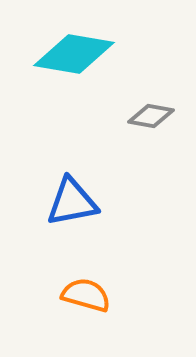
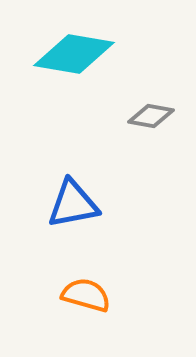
blue triangle: moved 1 px right, 2 px down
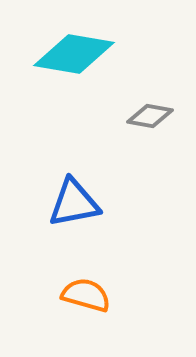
gray diamond: moved 1 px left
blue triangle: moved 1 px right, 1 px up
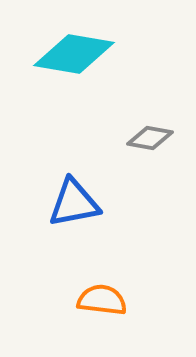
gray diamond: moved 22 px down
orange semicircle: moved 16 px right, 5 px down; rotated 9 degrees counterclockwise
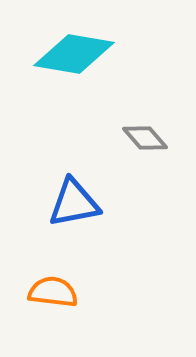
gray diamond: moved 5 px left; rotated 39 degrees clockwise
orange semicircle: moved 49 px left, 8 px up
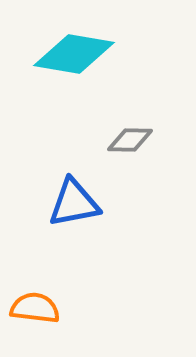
gray diamond: moved 15 px left, 2 px down; rotated 48 degrees counterclockwise
orange semicircle: moved 18 px left, 16 px down
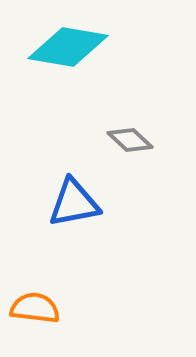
cyan diamond: moved 6 px left, 7 px up
gray diamond: rotated 42 degrees clockwise
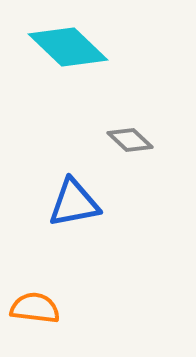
cyan diamond: rotated 34 degrees clockwise
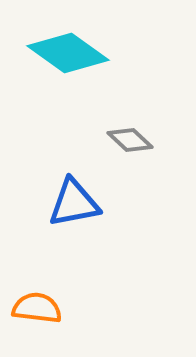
cyan diamond: moved 6 px down; rotated 8 degrees counterclockwise
orange semicircle: moved 2 px right
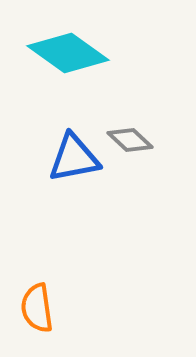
blue triangle: moved 45 px up
orange semicircle: rotated 105 degrees counterclockwise
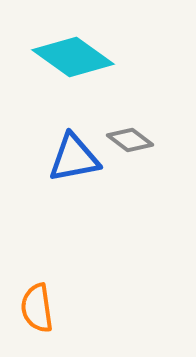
cyan diamond: moved 5 px right, 4 px down
gray diamond: rotated 6 degrees counterclockwise
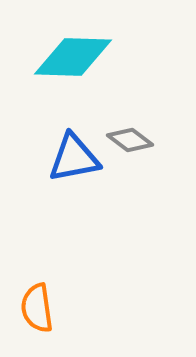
cyan diamond: rotated 34 degrees counterclockwise
